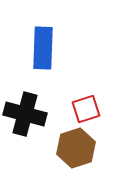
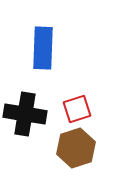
red square: moved 9 px left
black cross: rotated 6 degrees counterclockwise
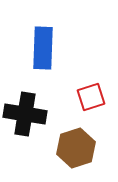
red square: moved 14 px right, 12 px up
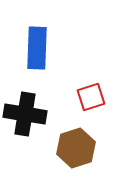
blue rectangle: moved 6 px left
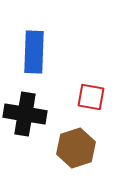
blue rectangle: moved 3 px left, 4 px down
red square: rotated 28 degrees clockwise
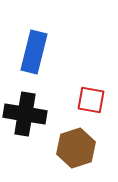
blue rectangle: rotated 12 degrees clockwise
red square: moved 3 px down
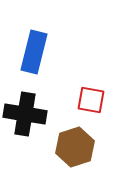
brown hexagon: moved 1 px left, 1 px up
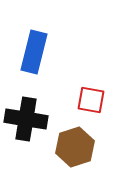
black cross: moved 1 px right, 5 px down
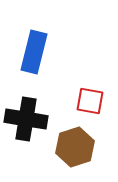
red square: moved 1 px left, 1 px down
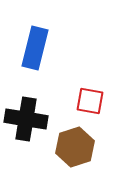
blue rectangle: moved 1 px right, 4 px up
